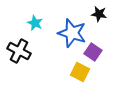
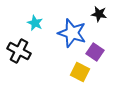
purple square: moved 2 px right
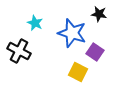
yellow square: moved 2 px left
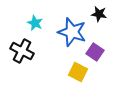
blue star: moved 1 px up
black cross: moved 3 px right
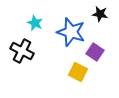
black star: moved 1 px right
blue star: moved 1 px left
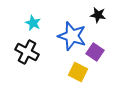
black star: moved 2 px left, 1 px down
cyan star: moved 2 px left
blue star: moved 1 px right, 4 px down
black cross: moved 5 px right, 1 px down
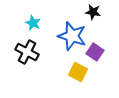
black star: moved 5 px left, 3 px up
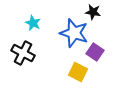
blue star: moved 2 px right, 3 px up
black cross: moved 4 px left, 1 px down
